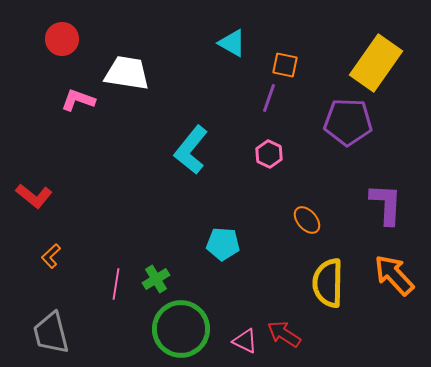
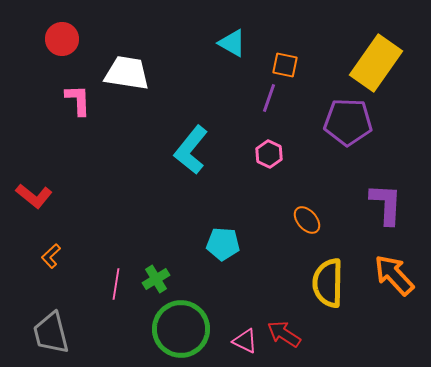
pink L-shape: rotated 68 degrees clockwise
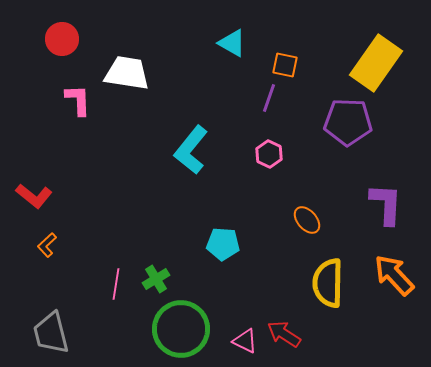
orange L-shape: moved 4 px left, 11 px up
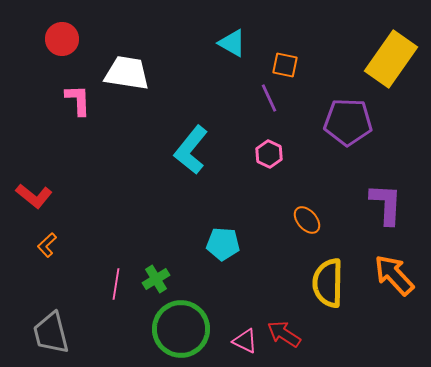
yellow rectangle: moved 15 px right, 4 px up
purple line: rotated 44 degrees counterclockwise
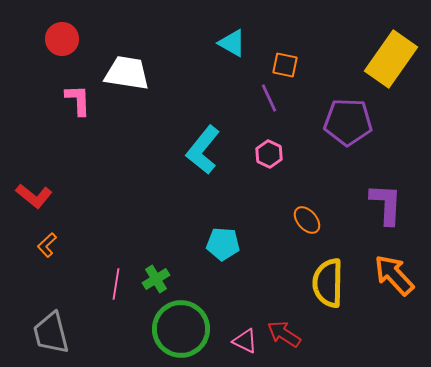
cyan L-shape: moved 12 px right
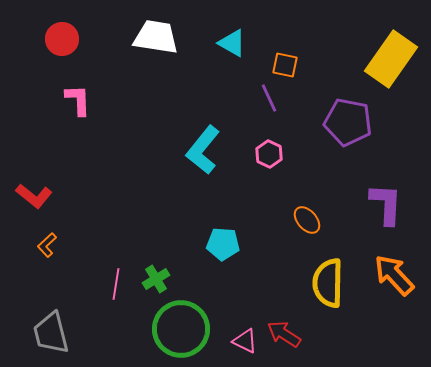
white trapezoid: moved 29 px right, 36 px up
purple pentagon: rotated 9 degrees clockwise
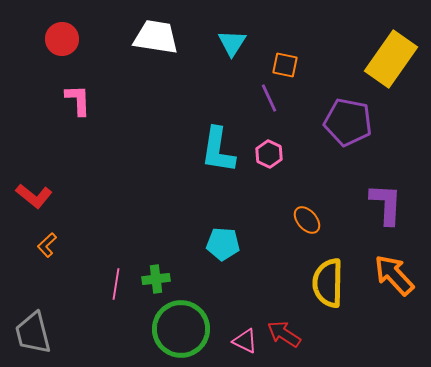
cyan triangle: rotated 32 degrees clockwise
cyan L-shape: moved 15 px right; rotated 30 degrees counterclockwise
green cross: rotated 24 degrees clockwise
gray trapezoid: moved 18 px left
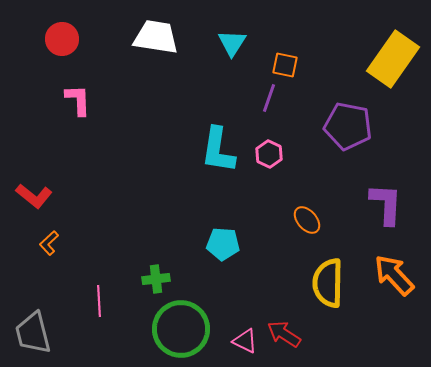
yellow rectangle: moved 2 px right
purple line: rotated 44 degrees clockwise
purple pentagon: moved 4 px down
orange L-shape: moved 2 px right, 2 px up
pink line: moved 17 px left, 17 px down; rotated 12 degrees counterclockwise
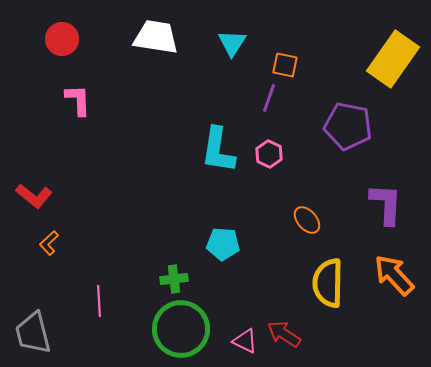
green cross: moved 18 px right
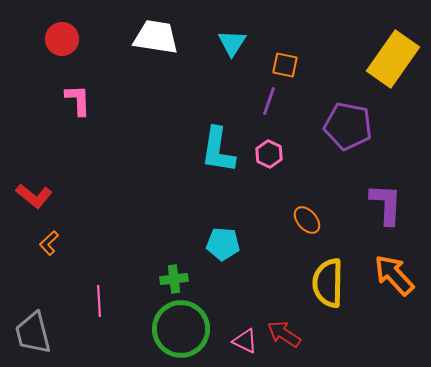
purple line: moved 3 px down
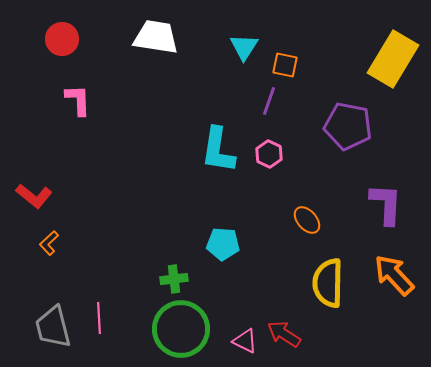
cyan triangle: moved 12 px right, 4 px down
yellow rectangle: rotated 4 degrees counterclockwise
pink line: moved 17 px down
gray trapezoid: moved 20 px right, 6 px up
